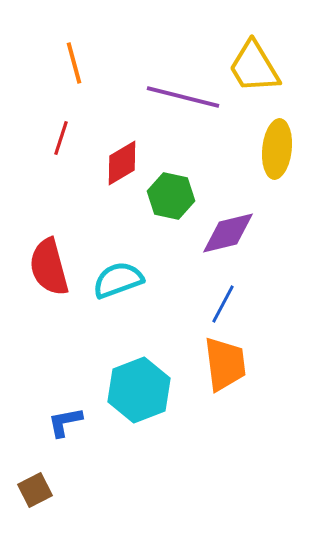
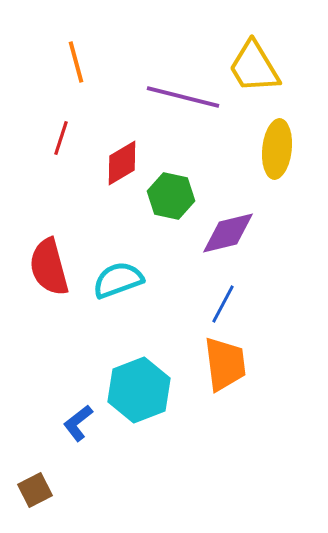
orange line: moved 2 px right, 1 px up
blue L-shape: moved 13 px right, 1 px down; rotated 27 degrees counterclockwise
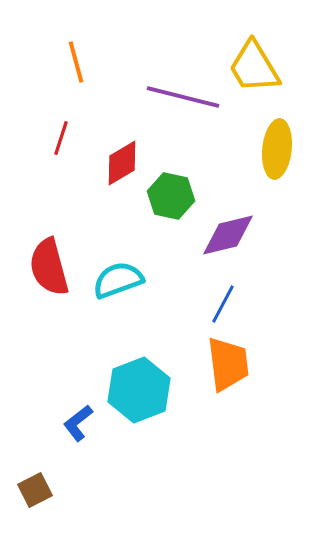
purple diamond: moved 2 px down
orange trapezoid: moved 3 px right
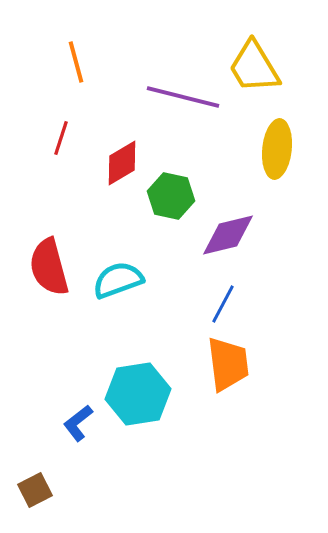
cyan hexagon: moved 1 px left, 4 px down; rotated 12 degrees clockwise
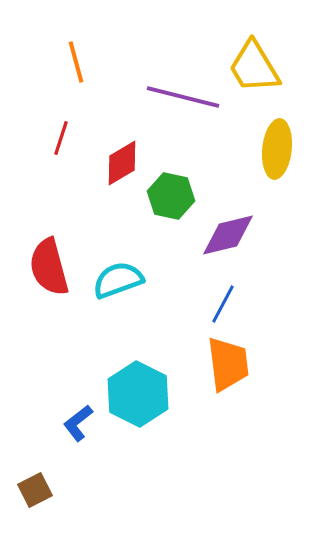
cyan hexagon: rotated 24 degrees counterclockwise
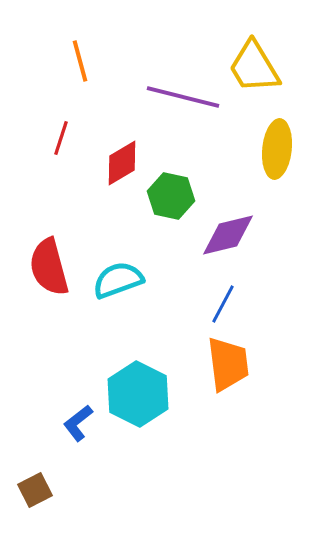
orange line: moved 4 px right, 1 px up
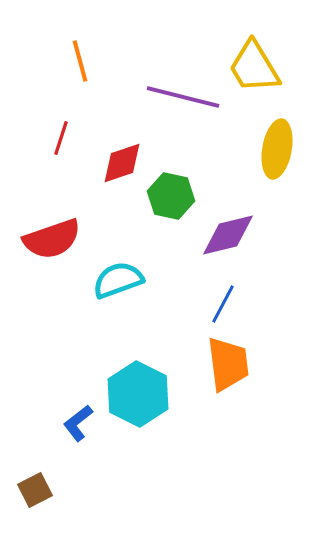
yellow ellipse: rotated 4 degrees clockwise
red diamond: rotated 12 degrees clockwise
red semicircle: moved 3 px right, 28 px up; rotated 94 degrees counterclockwise
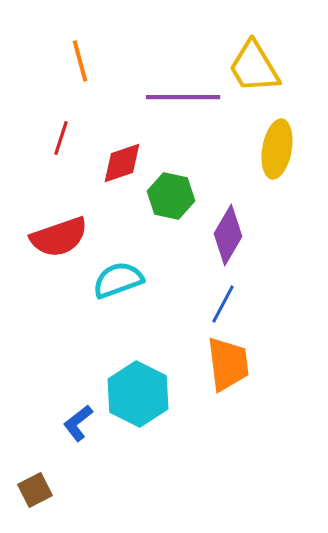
purple line: rotated 14 degrees counterclockwise
purple diamond: rotated 46 degrees counterclockwise
red semicircle: moved 7 px right, 2 px up
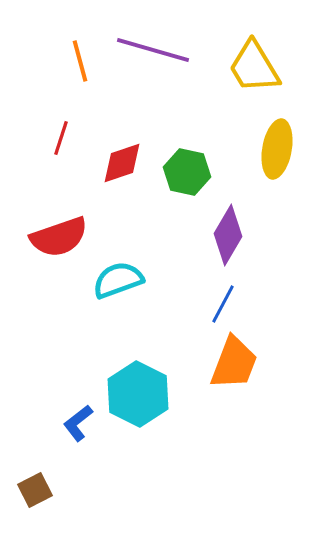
purple line: moved 30 px left, 47 px up; rotated 16 degrees clockwise
green hexagon: moved 16 px right, 24 px up
orange trapezoid: moved 6 px right, 1 px up; rotated 28 degrees clockwise
